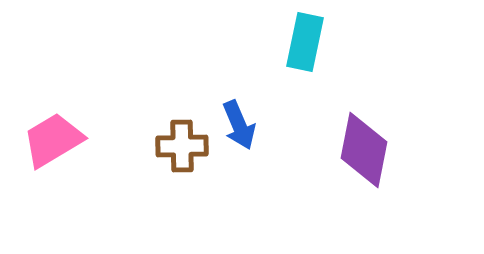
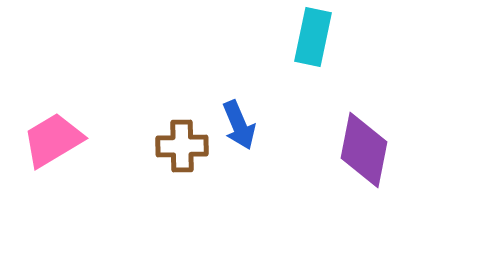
cyan rectangle: moved 8 px right, 5 px up
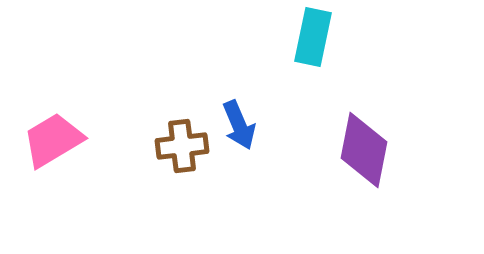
brown cross: rotated 6 degrees counterclockwise
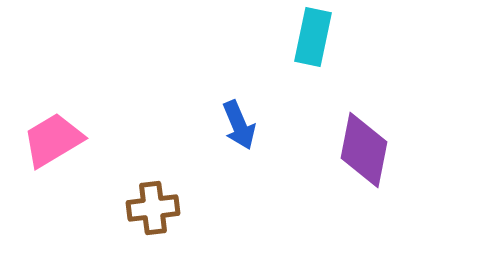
brown cross: moved 29 px left, 62 px down
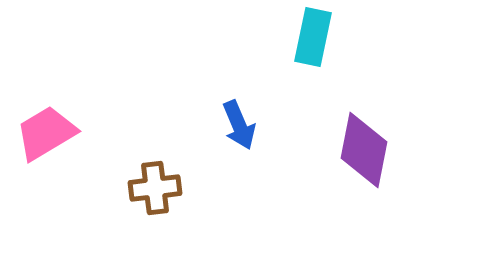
pink trapezoid: moved 7 px left, 7 px up
brown cross: moved 2 px right, 20 px up
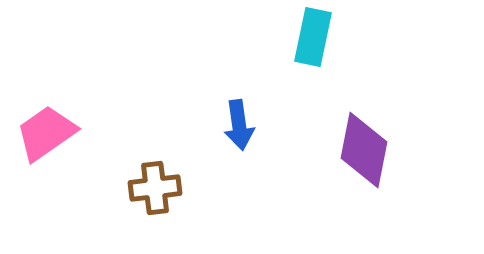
blue arrow: rotated 15 degrees clockwise
pink trapezoid: rotated 4 degrees counterclockwise
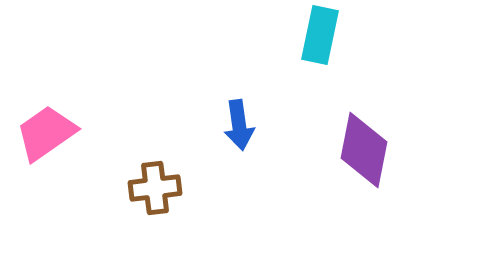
cyan rectangle: moved 7 px right, 2 px up
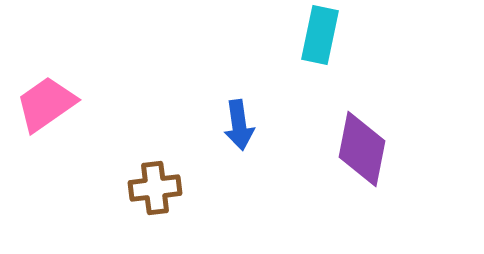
pink trapezoid: moved 29 px up
purple diamond: moved 2 px left, 1 px up
